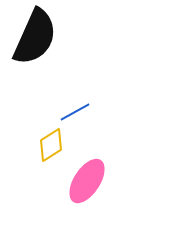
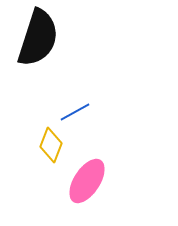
black semicircle: moved 3 px right, 1 px down; rotated 6 degrees counterclockwise
yellow diamond: rotated 36 degrees counterclockwise
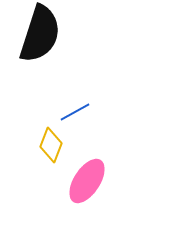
black semicircle: moved 2 px right, 4 px up
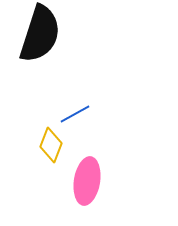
blue line: moved 2 px down
pink ellipse: rotated 24 degrees counterclockwise
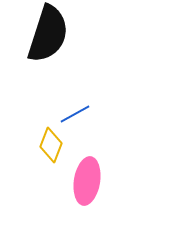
black semicircle: moved 8 px right
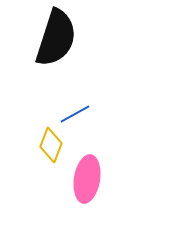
black semicircle: moved 8 px right, 4 px down
pink ellipse: moved 2 px up
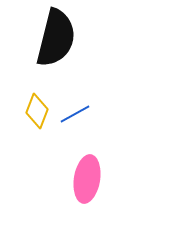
black semicircle: rotated 4 degrees counterclockwise
yellow diamond: moved 14 px left, 34 px up
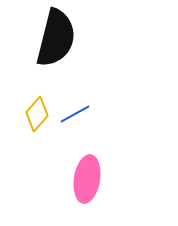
yellow diamond: moved 3 px down; rotated 20 degrees clockwise
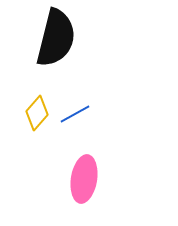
yellow diamond: moved 1 px up
pink ellipse: moved 3 px left
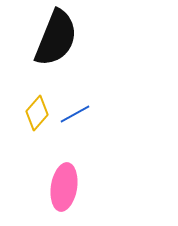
black semicircle: rotated 8 degrees clockwise
pink ellipse: moved 20 px left, 8 px down
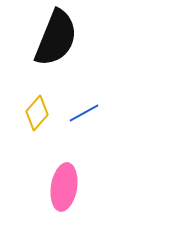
blue line: moved 9 px right, 1 px up
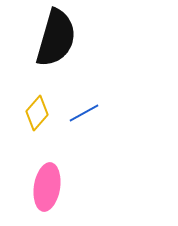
black semicircle: rotated 6 degrees counterclockwise
pink ellipse: moved 17 px left
